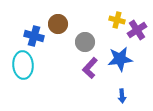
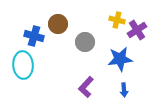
purple L-shape: moved 4 px left, 19 px down
blue arrow: moved 2 px right, 6 px up
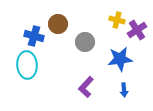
cyan ellipse: moved 4 px right
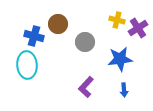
purple cross: moved 1 px right, 2 px up
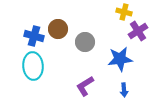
yellow cross: moved 7 px right, 8 px up
brown circle: moved 5 px down
purple cross: moved 3 px down
cyan ellipse: moved 6 px right, 1 px down
purple L-shape: moved 1 px left, 1 px up; rotated 15 degrees clockwise
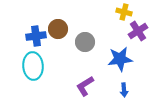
blue cross: moved 2 px right; rotated 24 degrees counterclockwise
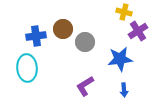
brown circle: moved 5 px right
cyan ellipse: moved 6 px left, 2 px down
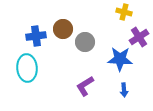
purple cross: moved 1 px right, 6 px down
blue star: rotated 10 degrees clockwise
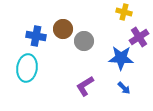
blue cross: rotated 18 degrees clockwise
gray circle: moved 1 px left, 1 px up
blue star: moved 1 px right, 1 px up
cyan ellipse: rotated 12 degrees clockwise
blue arrow: moved 2 px up; rotated 40 degrees counterclockwise
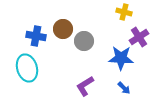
cyan ellipse: rotated 24 degrees counterclockwise
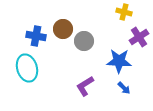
blue star: moved 2 px left, 3 px down
